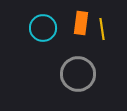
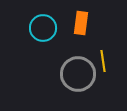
yellow line: moved 1 px right, 32 px down
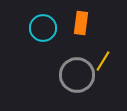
yellow line: rotated 40 degrees clockwise
gray circle: moved 1 px left, 1 px down
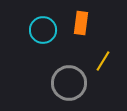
cyan circle: moved 2 px down
gray circle: moved 8 px left, 8 px down
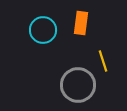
yellow line: rotated 50 degrees counterclockwise
gray circle: moved 9 px right, 2 px down
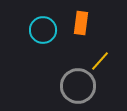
yellow line: moved 3 px left; rotated 60 degrees clockwise
gray circle: moved 1 px down
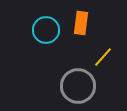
cyan circle: moved 3 px right
yellow line: moved 3 px right, 4 px up
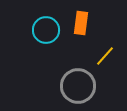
yellow line: moved 2 px right, 1 px up
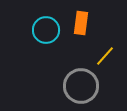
gray circle: moved 3 px right
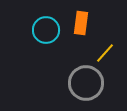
yellow line: moved 3 px up
gray circle: moved 5 px right, 3 px up
